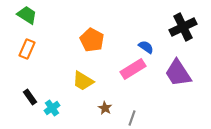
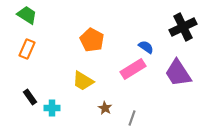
cyan cross: rotated 35 degrees clockwise
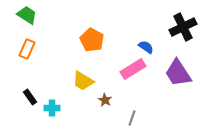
brown star: moved 8 px up
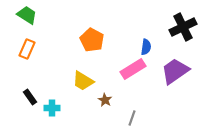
blue semicircle: rotated 63 degrees clockwise
purple trapezoid: moved 3 px left, 2 px up; rotated 88 degrees clockwise
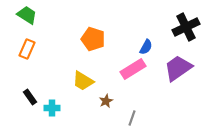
black cross: moved 3 px right
orange pentagon: moved 1 px right, 1 px up; rotated 10 degrees counterclockwise
blue semicircle: rotated 21 degrees clockwise
purple trapezoid: moved 3 px right, 3 px up
brown star: moved 1 px right, 1 px down; rotated 16 degrees clockwise
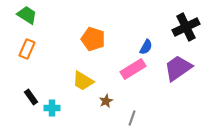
black rectangle: moved 1 px right
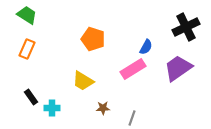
brown star: moved 3 px left, 7 px down; rotated 24 degrees clockwise
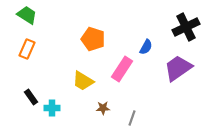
pink rectangle: moved 11 px left; rotated 25 degrees counterclockwise
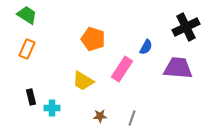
purple trapezoid: rotated 40 degrees clockwise
black rectangle: rotated 21 degrees clockwise
brown star: moved 3 px left, 8 px down
